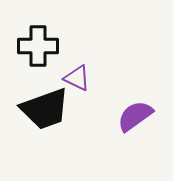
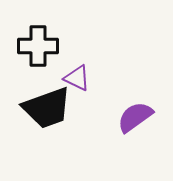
black trapezoid: moved 2 px right, 1 px up
purple semicircle: moved 1 px down
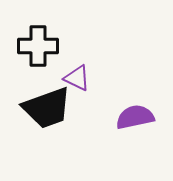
purple semicircle: rotated 24 degrees clockwise
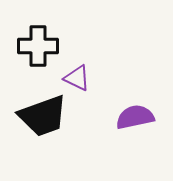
black trapezoid: moved 4 px left, 8 px down
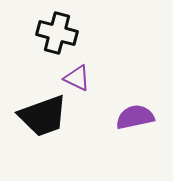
black cross: moved 19 px right, 13 px up; rotated 15 degrees clockwise
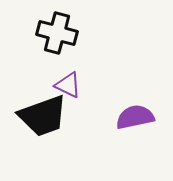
purple triangle: moved 9 px left, 7 px down
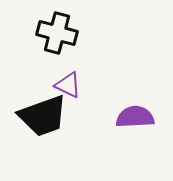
purple semicircle: rotated 9 degrees clockwise
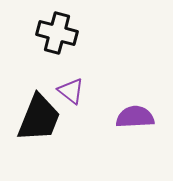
purple triangle: moved 3 px right, 6 px down; rotated 12 degrees clockwise
black trapezoid: moved 4 px left, 2 px down; rotated 48 degrees counterclockwise
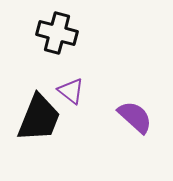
purple semicircle: rotated 45 degrees clockwise
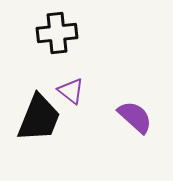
black cross: rotated 21 degrees counterclockwise
